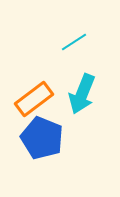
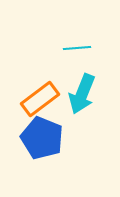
cyan line: moved 3 px right, 6 px down; rotated 28 degrees clockwise
orange rectangle: moved 6 px right
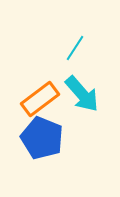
cyan line: moved 2 px left; rotated 52 degrees counterclockwise
cyan arrow: rotated 63 degrees counterclockwise
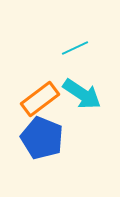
cyan line: rotated 32 degrees clockwise
cyan arrow: rotated 15 degrees counterclockwise
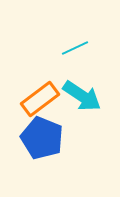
cyan arrow: moved 2 px down
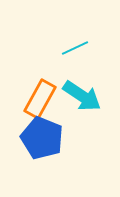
orange rectangle: rotated 24 degrees counterclockwise
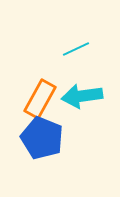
cyan line: moved 1 px right, 1 px down
cyan arrow: rotated 138 degrees clockwise
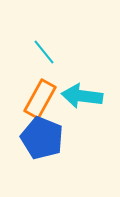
cyan line: moved 32 px left, 3 px down; rotated 76 degrees clockwise
cyan arrow: rotated 15 degrees clockwise
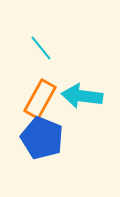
cyan line: moved 3 px left, 4 px up
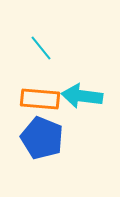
orange rectangle: rotated 66 degrees clockwise
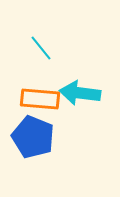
cyan arrow: moved 2 px left, 3 px up
blue pentagon: moved 9 px left, 1 px up
